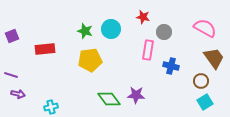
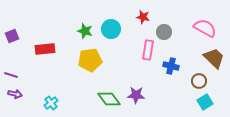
brown trapezoid: rotated 10 degrees counterclockwise
brown circle: moved 2 px left
purple arrow: moved 3 px left
cyan cross: moved 4 px up; rotated 24 degrees counterclockwise
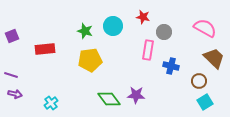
cyan circle: moved 2 px right, 3 px up
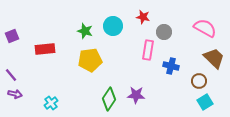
purple line: rotated 32 degrees clockwise
green diamond: rotated 70 degrees clockwise
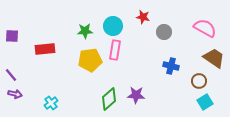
green star: rotated 21 degrees counterclockwise
purple square: rotated 24 degrees clockwise
pink rectangle: moved 33 px left
brown trapezoid: rotated 10 degrees counterclockwise
green diamond: rotated 15 degrees clockwise
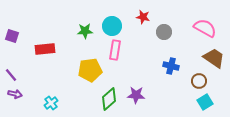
cyan circle: moved 1 px left
purple square: rotated 16 degrees clockwise
yellow pentagon: moved 10 px down
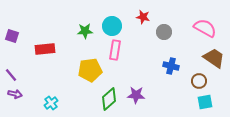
cyan square: rotated 21 degrees clockwise
